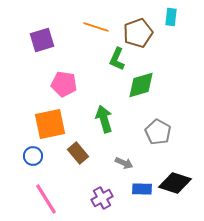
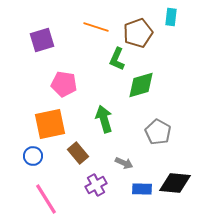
black diamond: rotated 12 degrees counterclockwise
purple cross: moved 6 px left, 13 px up
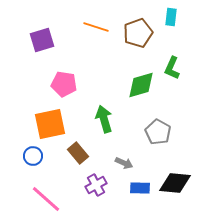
green L-shape: moved 55 px right, 9 px down
blue rectangle: moved 2 px left, 1 px up
pink line: rotated 16 degrees counterclockwise
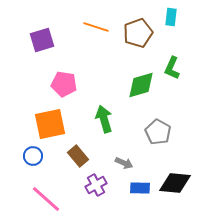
brown rectangle: moved 3 px down
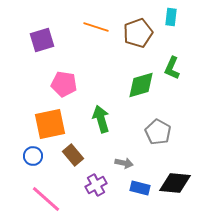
green arrow: moved 3 px left
brown rectangle: moved 5 px left, 1 px up
gray arrow: rotated 12 degrees counterclockwise
blue rectangle: rotated 12 degrees clockwise
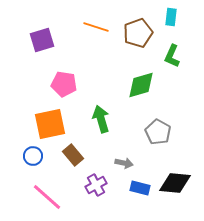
green L-shape: moved 12 px up
pink line: moved 1 px right, 2 px up
